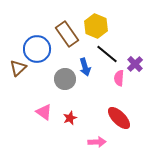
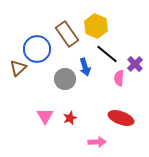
pink triangle: moved 1 px right, 4 px down; rotated 24 degrees clockwise
red ellipse: moved 2 px right; rotated 25 degrees counterclockwise
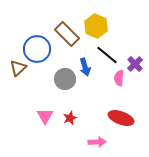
brown rectangle: rotated 10 degrees counterclockwise
black line: moved 1 px down
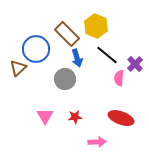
blue circle: moved 1 px left
blue arrow: moved 8 px left, 9 px up
red star: moved 5 px right, 1 px up; rotated 16 degrees clockwise
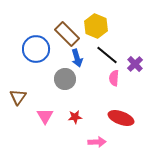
brown triangle: moved 29 px down; rotated 12 degrees counterclockwise
pink semicircle: moved 5 px left
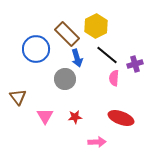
yellow hexagon: rotated 10 degrees clockwise
purple cross: rotated 28 degrees clockwise
brown triangle: rotated 12 degrees counterclockwise
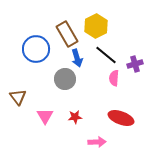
brown rectangle: rotated 15 degrees clockwise
black line: moved 1 px left
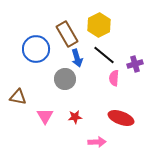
yellow hexagon: moved 3 px right, 1 px up
black line: moved 2 px left
brown triangle: rotated 42 degrees counterclockwise
